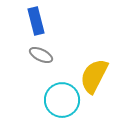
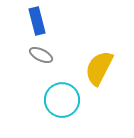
blue rectangle: moved 1 px right
yellow semicircle: moved 5 px right, 8 px up
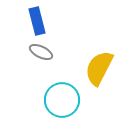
gray ellipse: moved 3 px up
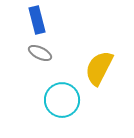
blue rectangle: moved 1 px up
gray ellipse: moved 1 px left, 1 px down
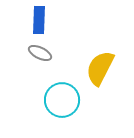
blue rectangle: moved 2 px right; rotated 16 degrees clockwise
yellow semicircle: moved 1 px right
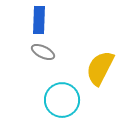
gray ellipse: moved 3 px right, 1 px up
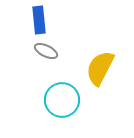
blue rectangle: rotated 8 degrees counterclockwise
gray ellipse: moved 3 px right, 1 px up
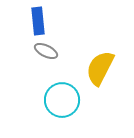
blue rectangle: moved 1 px left, 1 px down
